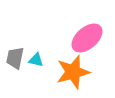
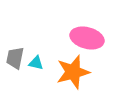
pink ellipse: rotated 56 degrees clockwise
cyan triangle: moved 3 px down
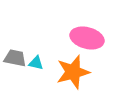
gray trapezoid: rotated 90 degrees clockwise
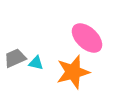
pink ellipse: rotated 28 degrees clockwise
gray trapezoid: rotated 35 degrees counterclockwise
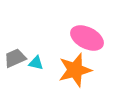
pink ellipse: rotated 16 degrees counterclockwise
orange star: moved 2 px right, 2 px up
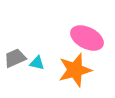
cyan triangle: moved 1 px right
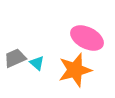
cyan triangle: rotated 28 degrees clockwise
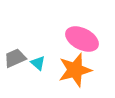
pink ellipse: moved 5 px left, 1 px down
cyan triangle: moved 1 px right
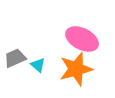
cyan triangle: moved 2 px down
orange star: moved 1 px right, 1 px up
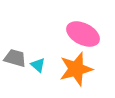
pink ellipse: moved 1 px right, 5 px up
gray trapezoid: rotated 40 degrees clockwise
